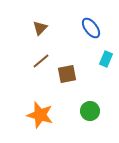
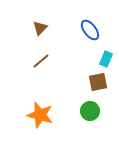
blue ellipse: moved 1 px left, 2 px down
brown square: moved 31 px right, 8 px down
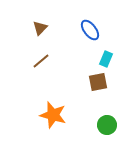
green circle: moved 17 px right, 14 px down
orange star: moved 13 px right
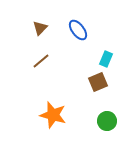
blue ellipse: moved 12 px left
brown square: rotated 12 degrees counterclockwise
green circle: moved 4 px up
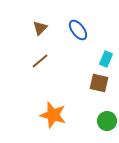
brown line: moved 1 px left
brown square: moved 1 px right, 1 px down; rotated 36 degrees clockwise
